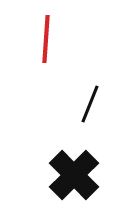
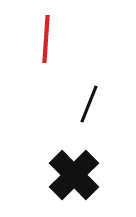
black line: moved 1 px left
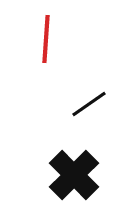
black line: rotated 33 degrees clockwise
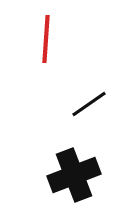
black cross: rotated 24 degrees clockwise
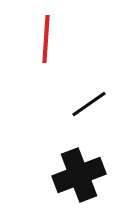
black cross: moved 5 px right
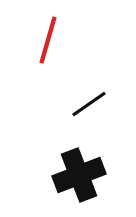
red line: moved 2 px right, 1 px down; rotated 12 degrees clockwise
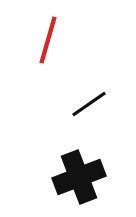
black cross: moved 2 px down
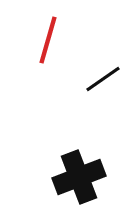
black line: moved 14 px right, 25 px up
